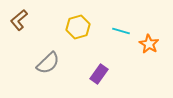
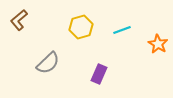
yellow hexagon: moved 3 px right
cyan line: moved 1 px right, 1 px up; rotated 36 degrees counterclockwise
orange star: moved 9 px right
purple rectangle: rotated 12 degrees counterclockwise
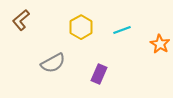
brown L-shape: moved 2 px right
yellow hexagon: rotated 15 degrees counterclockwise
orange star: moved 2 px right
gray semicircle: moved 5 px right; rotated 15 degrees clockwise
